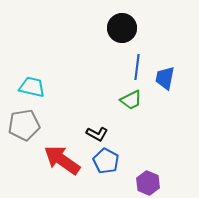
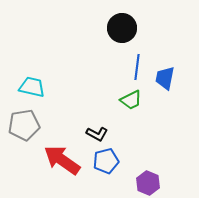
blue pentagon: rotated 30 degrees clockwise
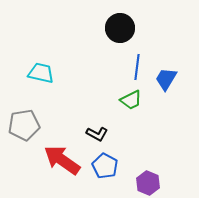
black circle: moved 2 px left
blue trapezoid: moved 1 px right, 1 px down; rotated 20 degrees clockwise
cyan trapezoid: moved 9 px right, 14 px up
blue pentagon: moved 1 px left, 5 px down; rotated 30 degrees counterclockwise
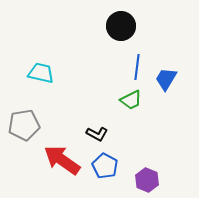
black circle: moved 1 px right, 2 px up
purple hexagon: moved 1 px left, 3 px up
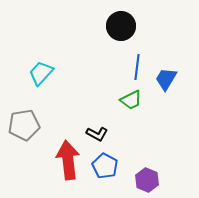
cyan trapezoid: rotated 60 degrees counterclockwise
red arrow: moved 6 px right; rotated 48 degrees clockwise
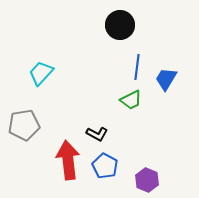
black circle: moved 1 px left, 1 px up
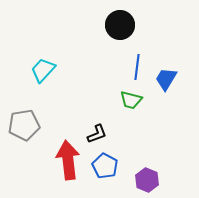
cyan trapezoid: moved 2 px right, 3 px up
green trapezoid: rotated 40 degrees clockwise
black L-shape: rotated 50 degrees counterclockwise
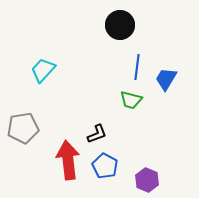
gray pentagon: moved 1 px left, 3 px down
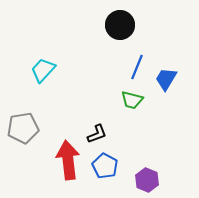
blue line: rotated 15 degrees clockwise
green trapezoid: moved 1 px right
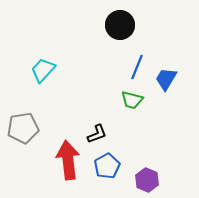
blue pentagon: moved 2 px right; rotated 15 degrees clockwise
